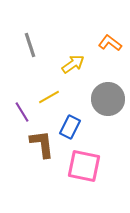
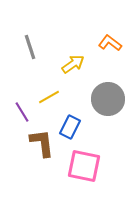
gray line: moved 2 px down
brown L-shape: moved 1 px up
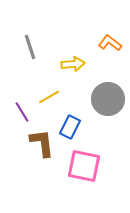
yellow arrow: rotated 30 degrees clockwise
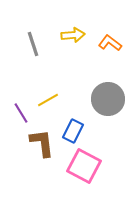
gray line: moved 3 px right, 3 px up
yellow arrow: moved 29 px up
yellow line: moved 1 px left, 3 px down
purple line: moved 1 px left, 1 px down
blue rectangle: moved 3 px right, 4 px down
pink square: rotated 16 degrees clockwise
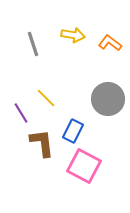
yellow arrow: rotated 15 degrees clockwise
yellow line: moved 2 px left, 2 px up; rotated 75 degrees clockwise
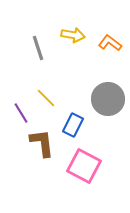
gray line: moved 5 px right, 4 px down
blue rectangle: moved 6 px up
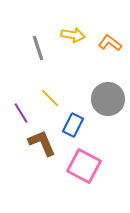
yellow line: moved 4 px right
brown L-shape: rotated 16 degrees counterclockwise
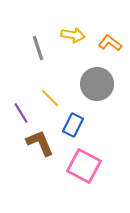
gray circle: moved 11 px left, 15 px up
brown L-shape: moved 2 px left
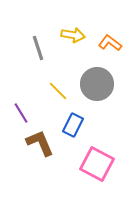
yellow line: moved 8 px right, 7 px up
pink square: moved 13 px right, 2 px up
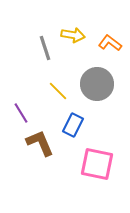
gray line: moved 7 px right
pink square: rotated 16 degrees counterclockwise
